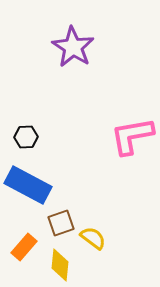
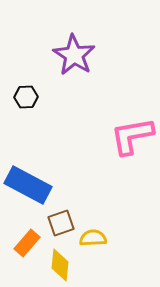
purple star: moved 1 px right, 8 px down
black hexagon: moved 40 px up
yellow semicircle: rotated 40 degrees counterclockwise
orange rectangle: moved 3 px right, 4 px up
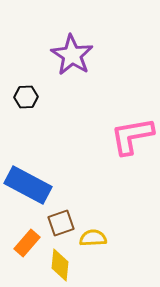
purple star: moved 2 px left
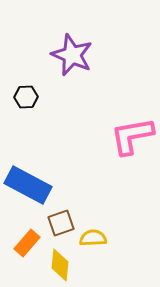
purple star: rotated 9 degrees counterclockwise
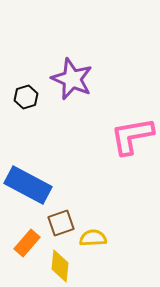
purple star: moved 24 px down
black hexagon: rotated 15 degrees counterclockwise
yellow diamond: moved 1 px down
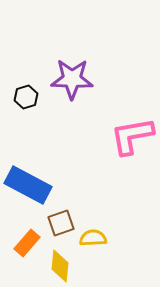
purple star: rotated 21 degrees counterclockwise
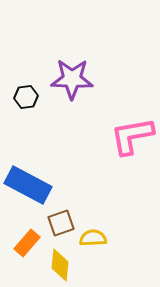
black hexagon: rotated 10 degrees clockwise
yellow diamond: moved 1 px up
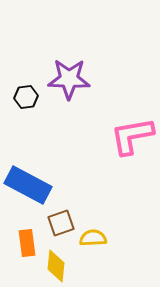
purple star: moved 3 px left
orange rectangle: rotated 48 degrees counterclockwise
yellow diamond: moved 4 px left, 1 px down
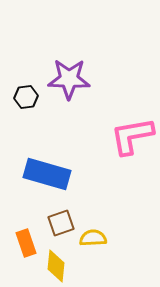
blue rectangle: moved 19 px right, 11 px up; rotated 12 degrees counterclockwise
orange rectangle: moved 1 px left; rotated 12 degrees counterclockwise
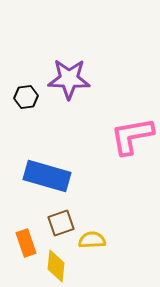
blue rectangle: moved 2 px down
yellow semicircle: moved 1 px left, 2 px down
